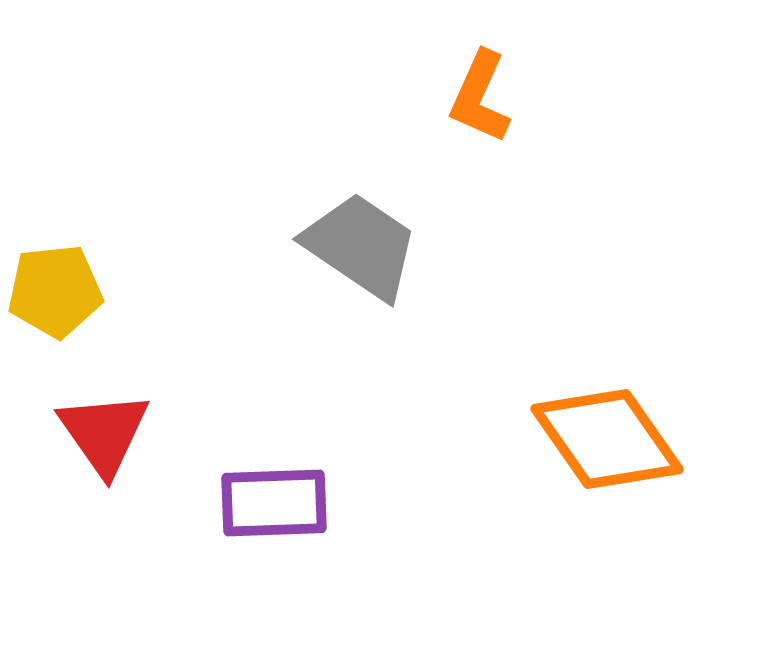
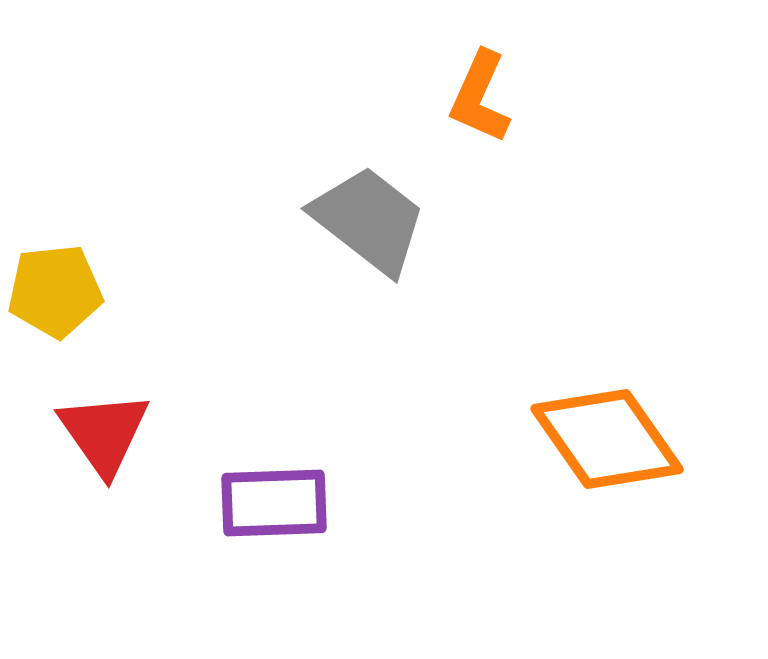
gray trapezoid: moved 8 px right, 26 px up; rotated 4 degrees clockwise
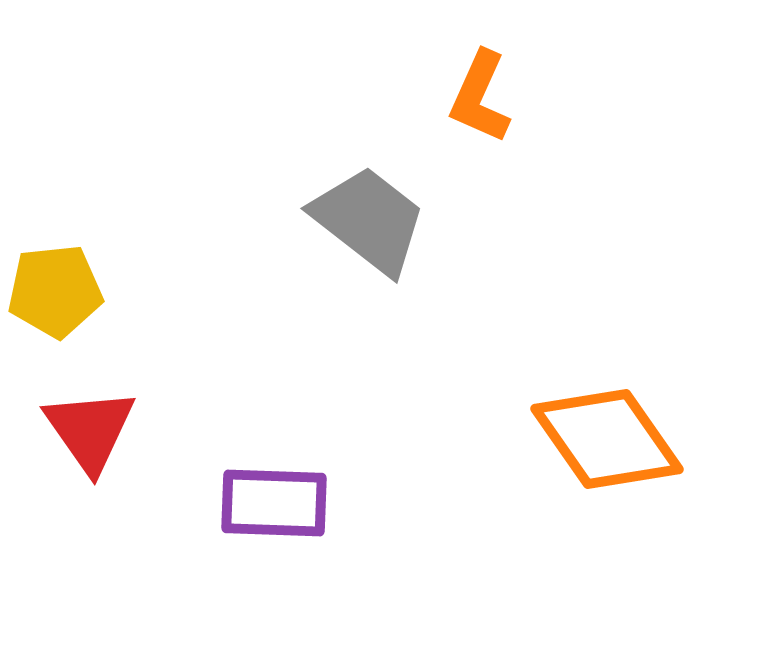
red triangle: moved 14 px left, 3 px up
purple rectangle: rotated 4 degrees clockwise
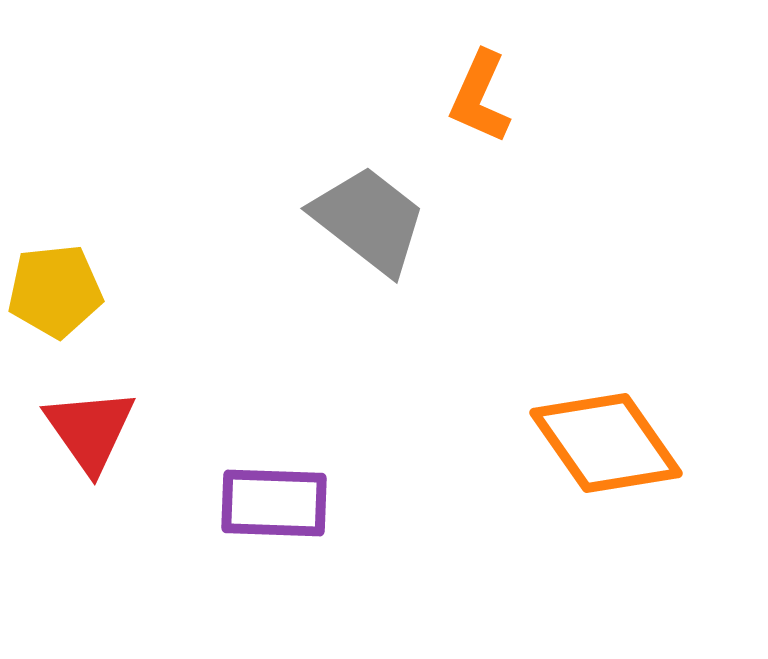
orange diamond: moved 1 px left, 4 px down
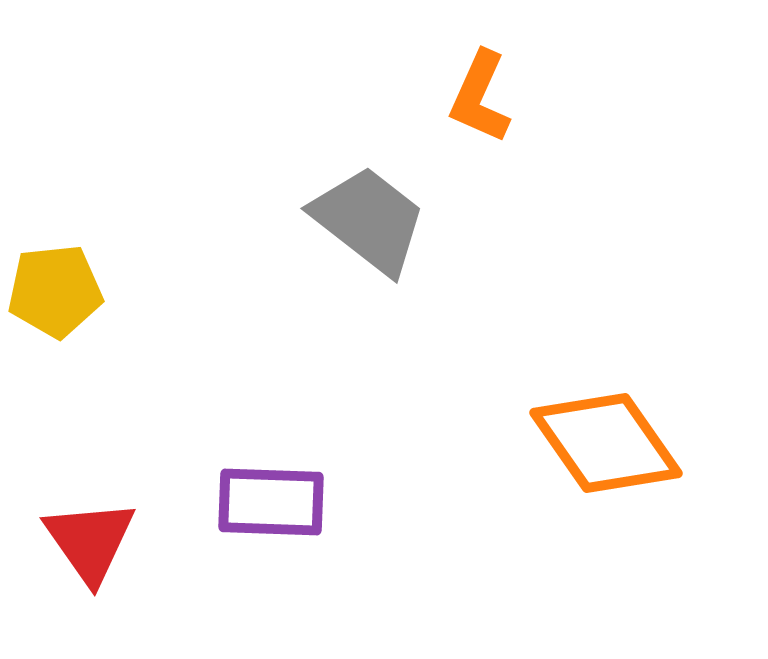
red triangle: moved 111 px down
purple rectangle: moved 3 px left, 1 px up
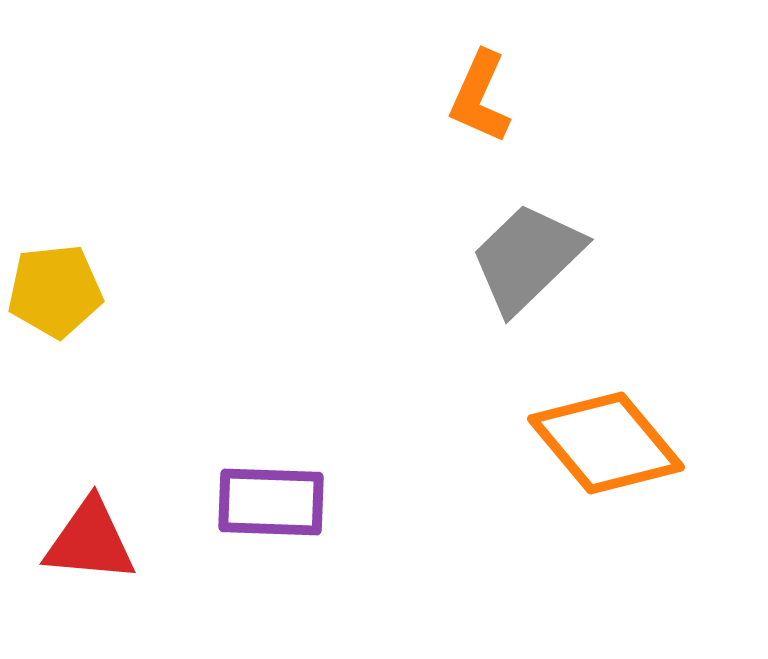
gray trapezoid: moved 158 px right, 38 px down; rotated 82 degrees counterclockwise
orange diamond: rotated 5 degrees counterclockwise
red triangle: rotated 50 degrees counterclockwise
